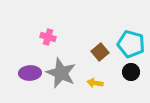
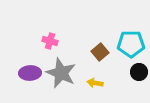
pink cross: moved 2 px right, 4 px down
cyan pentagon: rotated 16 degrees counterclockwise
black circle: moved 8 px right
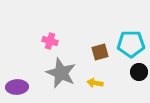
brown square: rotated 24 degrees clockwise
purple ellipse: moved 13 px left, 14 px down
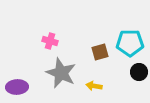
cyan pentagon: moved 1 px left, 1 px up
yellow arrow: moved 1 px left, 3 px down
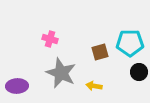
pink cross: moved 2 px up
purple ellipse: moved 1 px up
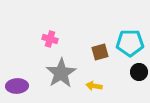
gray star: rotated 16 degrees clockwise
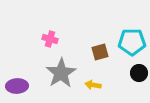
cyan pentagon: moved 2 px right, 1 px up
black circle: moved 1 px down
yellow arrow: moved 1 px left, 1 px up
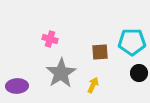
brown square: rotated 12 degrees clockwise
yellow arrow: rotated 105 degrees clockwise
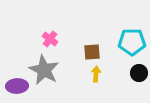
pink cross: rotated 21 degrees clockwise
brown square: moved 8 px left
gray star: moved 17 px left, 3 px up; rotated 12 degrees counterclockwise
yellow arrow: moved 3 px right, 11 px up; rotated 21 degrees counterclockwise
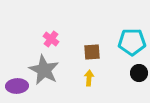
pink cross: moved 1 px right
yellow arrow: moved 7 px left, 4 px down
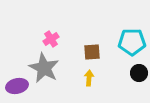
pink cross: rotated 21 degrees clockwise
gray star: moved 2 px up
purple ellipse: rotated 10 degrees counterclockwise
